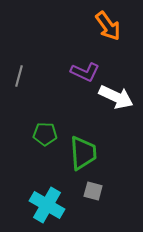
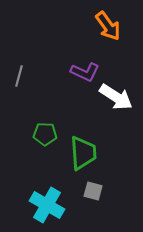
white arrow: rotated 8 degrees clockwise
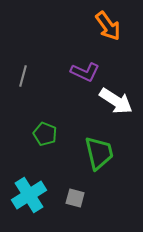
gray line: moved 4 px right
white arrow: moved 4 px down
green pentagon: rotated 20 degrees clockwise
green trapezoid: moved 16 px right; rotated 9 degrees counterclockwise
gray square: moved 18 px left, 7 px down
cyan cross: moved 18 px left, 10 px up; rotated 28 degrees clockwise
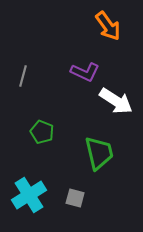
green pentagon: moved 3 px left, 2 px up
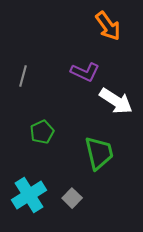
green pentagon: rotated 25 degrees clockwise
gray square: moved 3 px left; rotated 30 degrees clockwise
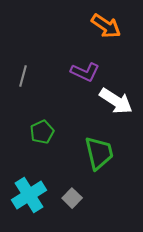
orange arrow: moved 2 px left; rotated 20 degrees counterclockwise
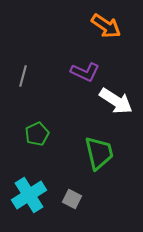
green pentagon: moved 5 px left, 2 px down
gray square: moved 1 px down; rotated 18 degrees counterclockwise
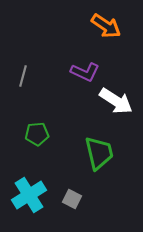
green pentagon: rotated 20 degrees clockwise
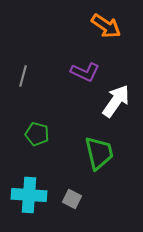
white arrow: rotated 88 degrees counterclockwise
green pentagon: rotated 20 degrees clockwise
cyan cross: rotated 36 degrees clockwise
